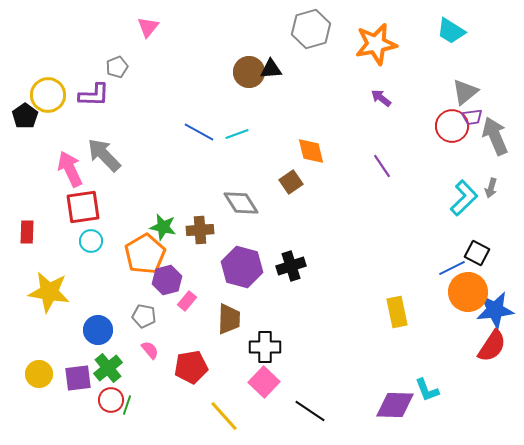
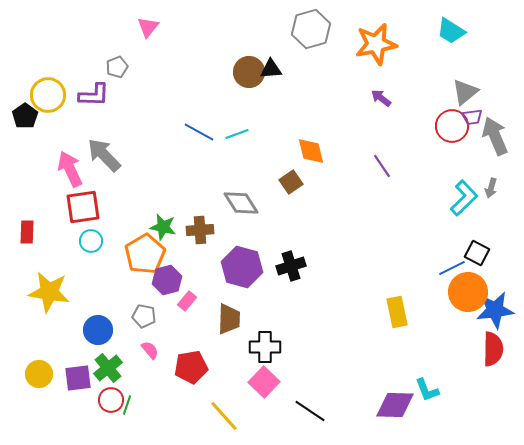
red semicircle at (492, 346): moved 1 px right, 3 px down; rotated 32 degrees counterclockwise
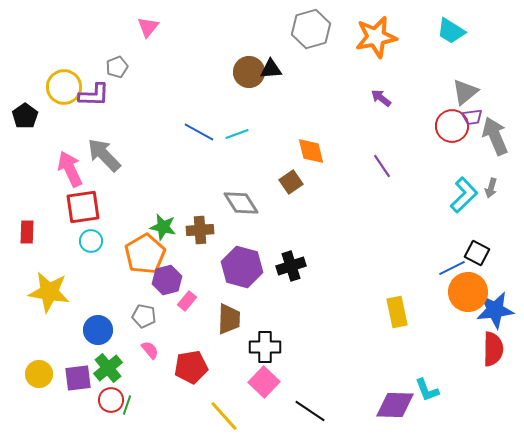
orange star at (376, 44): moved 7 px up
yellow circle at (48, 95): moved 16 px right, 8 px up
cyan L-shape at (464, 198): moved 3 px up
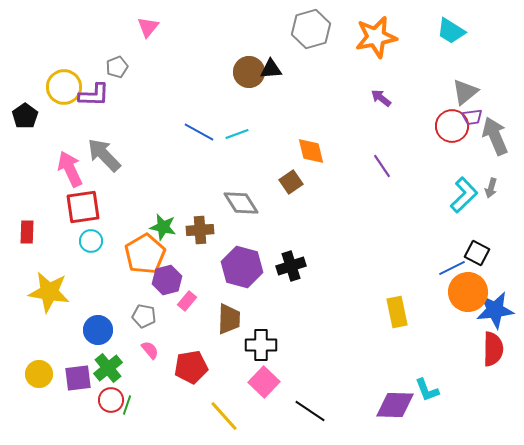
black cross at (265, 347): moved 4 px left, 2 px up
